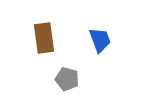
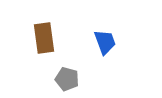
blue trapezoid: moved 5 px right, 2 px down
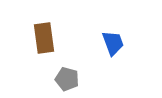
blue trapezoid: moved 8 px right, 1 px down
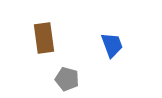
blue trapezoid: moved 1 px left, 2 px down
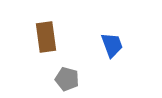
brown rectangle: moved 2 px right, 1 px up
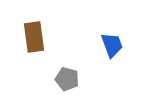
brown rectangle: moved 12 px left
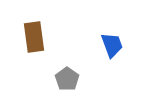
gray pentagon: rotated 20 degrees clockwise
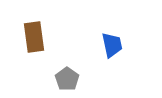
blue trapezoid: rotated 8 degrees clockwise
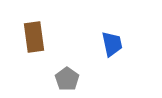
blue trapezoid: moved 1 px up
